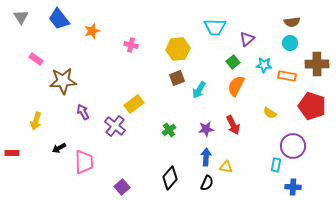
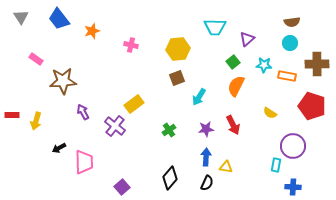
cyan arrow: moved 7 px down
red rectangle: moved 38 px up
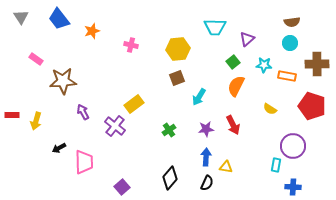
yellow semicircle: moved 4 px up
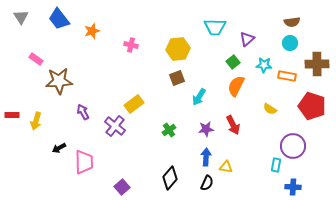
brown star: moved 4 px left
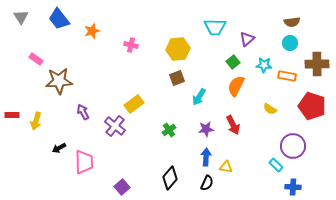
cyan rectangle: rotated 56 degrees counterclockwise
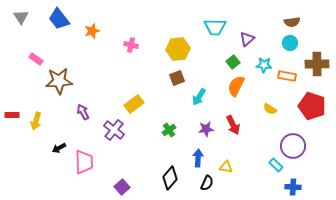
purple cross: moved 1 px left, 4 px down
blue arrow: moved 8 px left, 1 px down
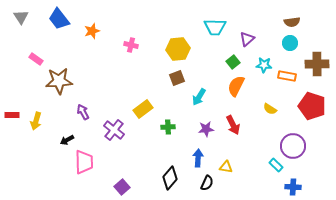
yellow rectangle: moved 9 px right, 5 px down
green cross: moved 1 px left, 3 px up; rotated 32 degrees clockwise
black arrow: moved 8 px right, 8 px up
